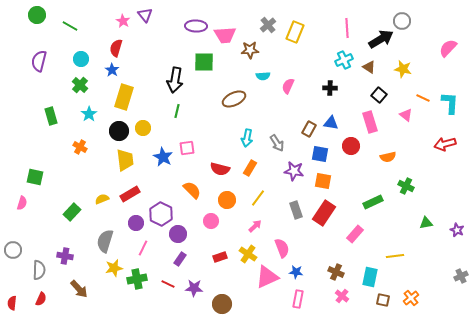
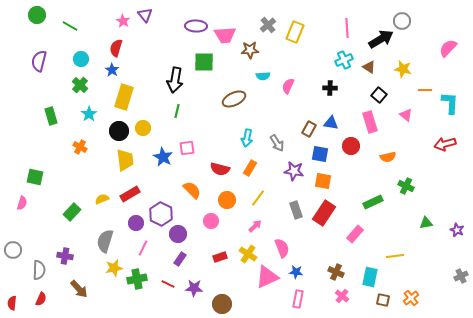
orange line at (423, 98): moved 2 px right, 8 px up; rotated 24 degrees counterclockwise
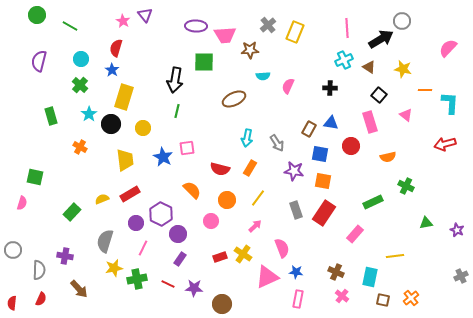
black circle at (119, 131): moved 8 px left, 7 px up
yellow cross at (248, 254): moved 5 px left
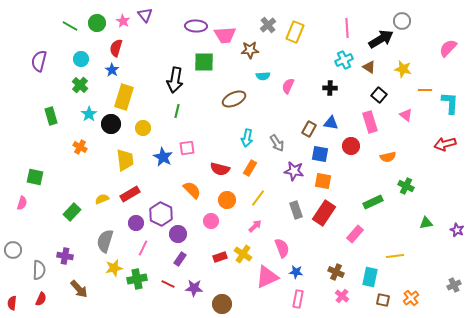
green circle at (37, 15): moved 60 px right, 8 px down
gray cross at (461, 276): moved 7 px left, 9 px down
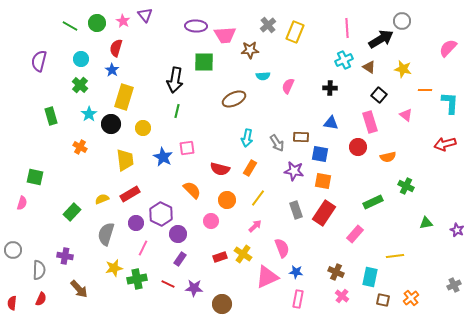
brown rectangle at (309, 129): moved 8 px left, 8 px down; rotated 63 degrees clockwise
red circle at (351, 146): moved 7 px right, 1 px down
gray semicircle at (105, 241): moved 1 px right, 7 px up
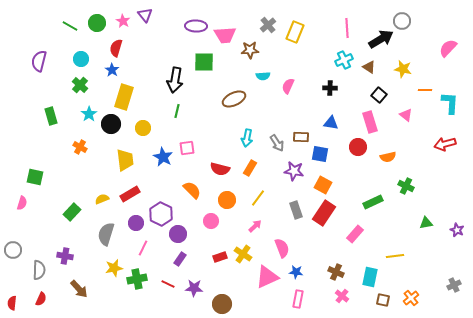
orange square at (323, 181): moved 4 px down; rotated 18 degrees clockwise
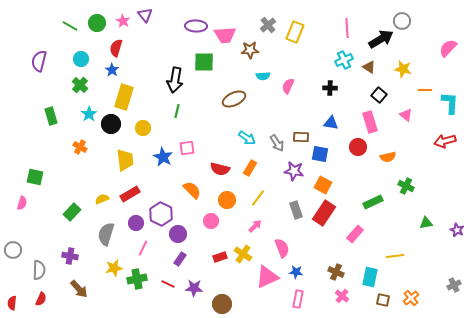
cyan arrow at (247, 138): rotated 66 degrees counterclockwise
red arrow at (445, 144): moved 3 px up
purple cross at (65, 256): moved 5 px right
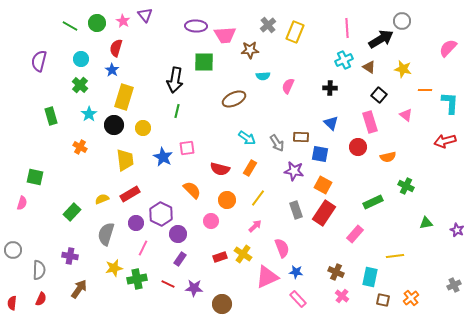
blue triangle at (331, 123): rotated 35 degrees clockwise
black circle at (111, 124): moved 3 px right, 1 px down
brown arrow at (79, 289): rotated 102 degrees counterclockwise
pink rectangle at (298, 299): rotated 54 degrees counterclockwise
